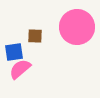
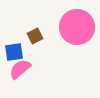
brown square: rotated 28 degrees counterclockwise
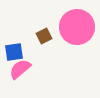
brown square: moved 9 px right
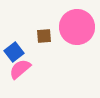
brown square: rotated 21 degrees clockwise
blue square: rotated 30 degrees counterclockwise
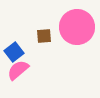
pink semicircle: moved 2 px left, 1 px down
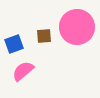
blue square: moved 8 px up; rotated 18 degrees clockwise
pink semicircle: moved 5 px right, 1 px down
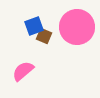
brown square: rotated 28 degrees clockwise
blue square: moved 20 px right, 18 px up
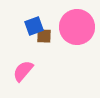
brown square: rotated 21 degrees counterclockwise
pink semicircle: rotated 10 degrees counterclockwise
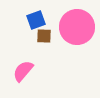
blue square: moved 2 px right, 6 px up
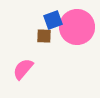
blue square: moved 17 px right
pink semicircle: moved 2 px up
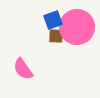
brown square: moved 12 px right
pink semicircle: rotated 75 degrees counterclockwise
